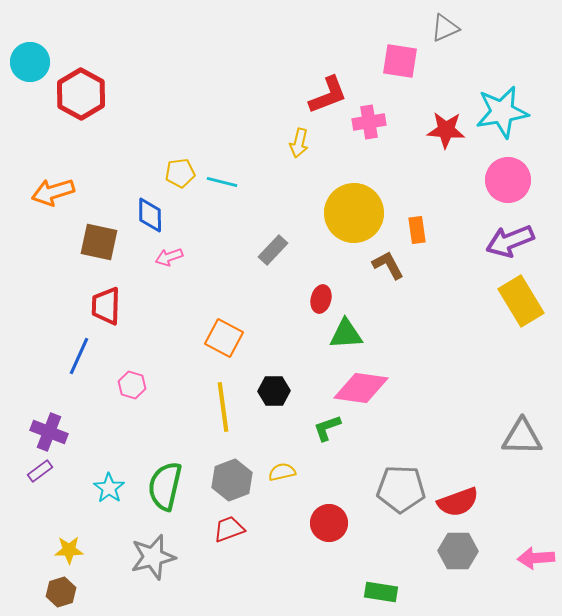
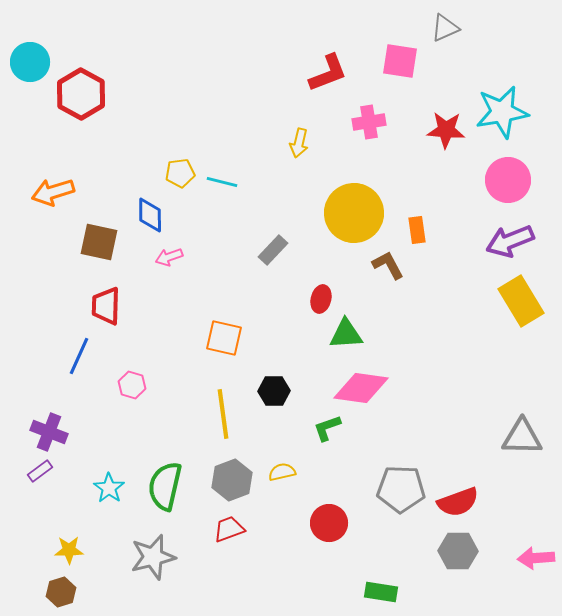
red L-shape at (328, 95): moved 22 px up
orange square at (224, 338): rotated 15 degrees counterclockwise
yellow line at (223, 407): moved 7 px down
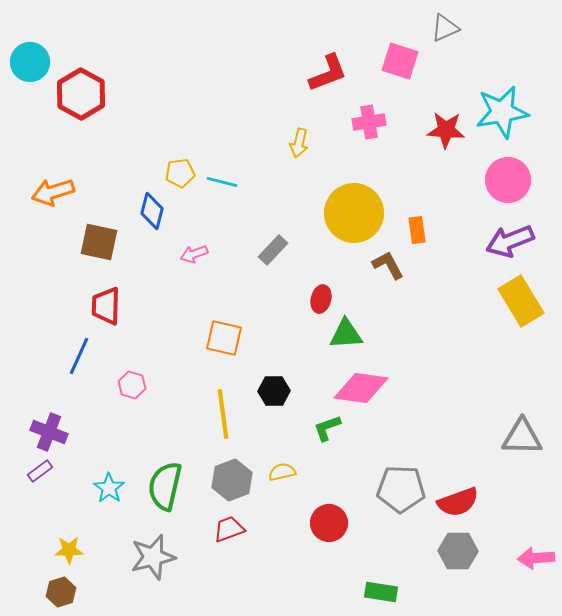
pink square at (400, 61): rotated 9 degrees clockwise
blue diamond at (150, 215): moved 2 px right, 4 px up; rotated 15 degrees clockwise
pink arrow at (169, 257): moved 25 px right, 3 px up
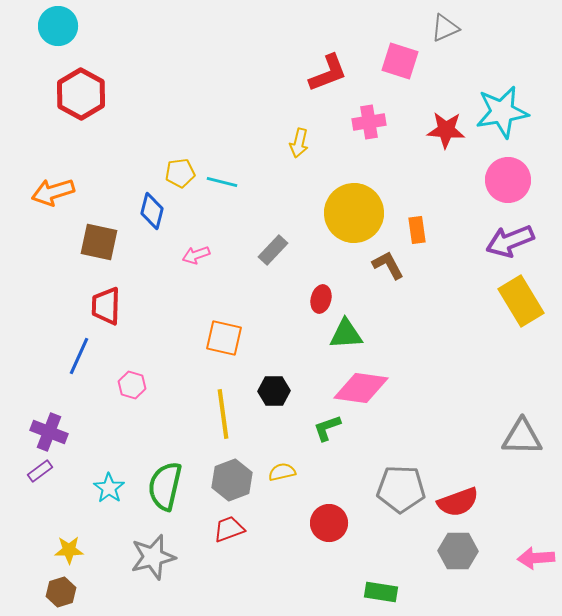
cyan circle at (30, 62): moved 28 px right, 36 px up
pink arrow at (194, 254): moved 2 px right, 1 px down
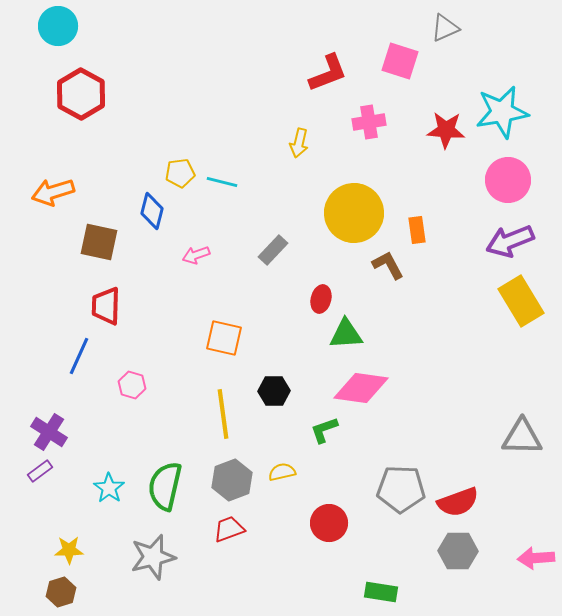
green L-shape at (327, 428): moved 3 px left, 2 px down
purple cross at (49, 432): rotated 12 degrees clockwise
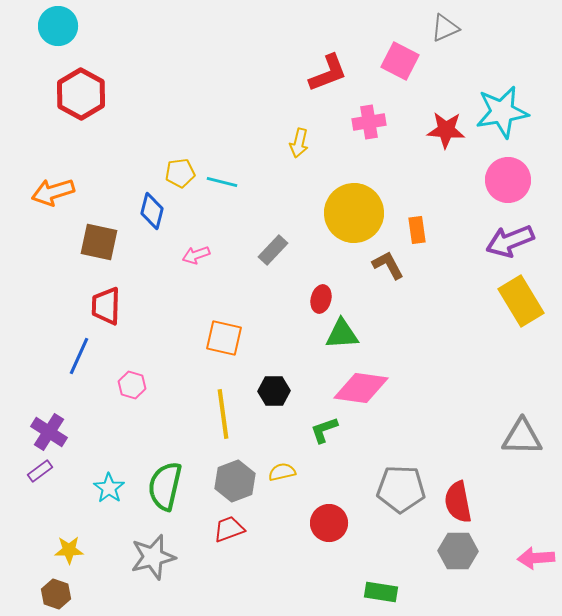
pink square at (400, 61): rotated 9 degrees clockwise
green triangle at (346, 334): moved 4 px left
gray hexagon at (232, 480): moved 3 px right, 1 px down
red semicircle at (458, 502): rotated 99 degrees clockwise
brown hexagon at (61, 592): moved 5 px left, 2 px down; rotated 24 degrees counterclockwise
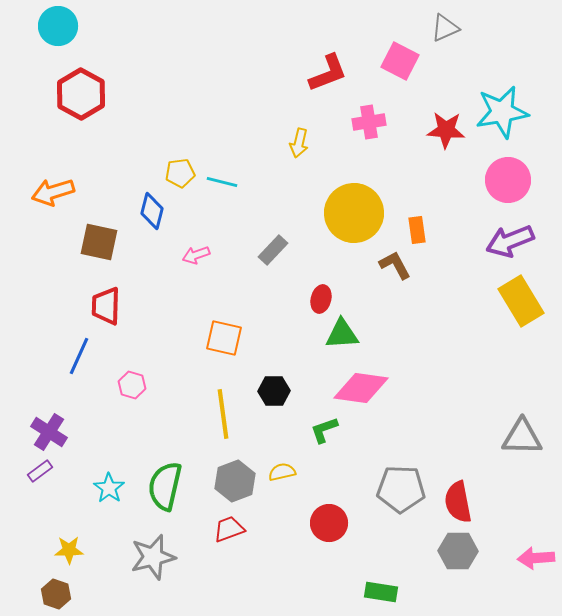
brown L-shape at (388, 265): moved 7 px right
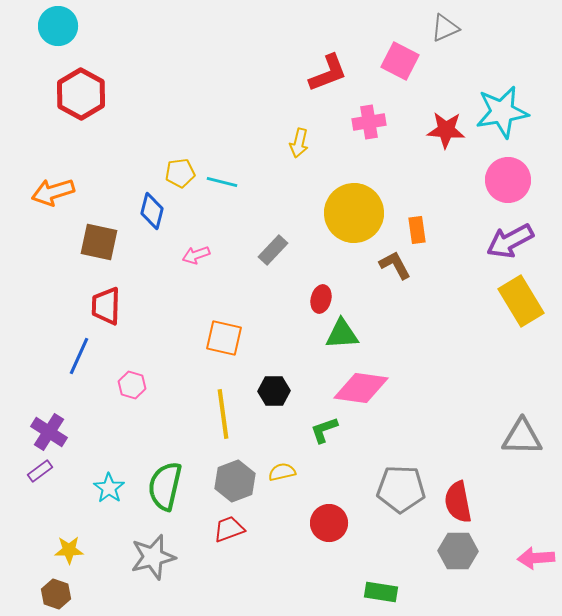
purple arrow at (510, 241): rotated 6 degrees counterclockwise
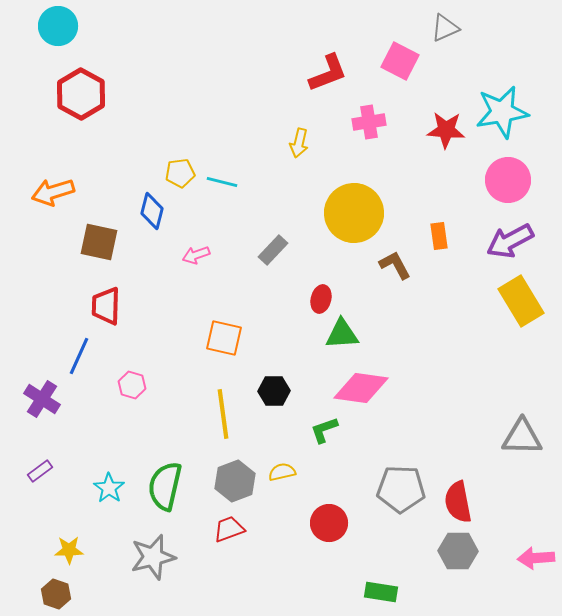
orange rectangle at (417, 230): moved 22 px right, 6 px down
purple cross at (49, 432): moved 7 px left, 33 px up
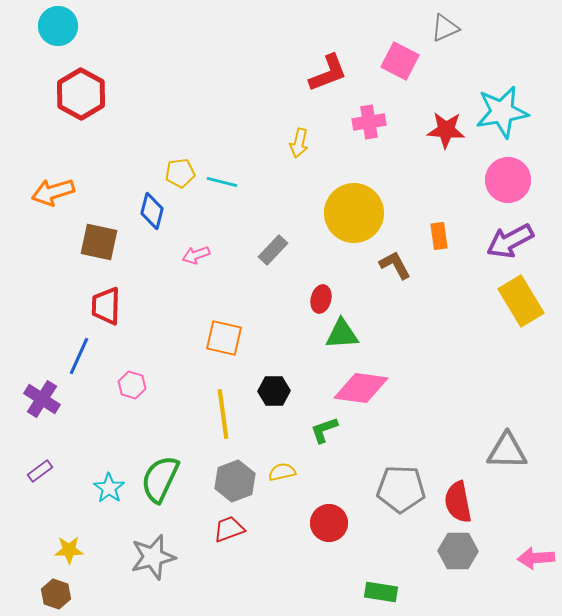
gray triangle at (522, 437): moved 15 px left, 14 px down
green semicircle at (165, 486): moved 5 px left, 7 px up; rotated 12 degrees clockwise
